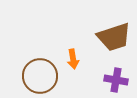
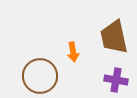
brown trapezoid: rotated 96 degrees clockwise
orange arrow: moved 7 px up
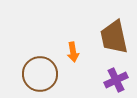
brown circle: moved 2 px up
purple cross: rotated 35 degrees counterclockwise
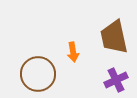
brown circle: moved 2 px left
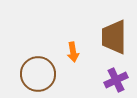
brown trapezoid: rotated 12 degrees clockwise
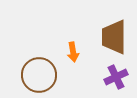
brown circle: moved 1 px right, 1 px down
purple cross: moved 3 px up
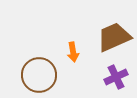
brown trapezoid: rotated 66 degrees clockwise
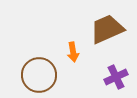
brown trapezoid: moved 7 px left, 8 px up
